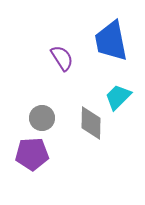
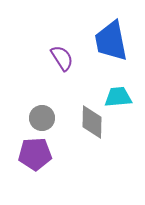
cyan trapezoid: rotated 40 degrees clockwise
gray diamond: moved 1 px right, 1 px up
purple pentagon: moved 3 px right
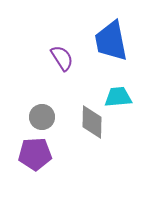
gray circle: moved 1 px up
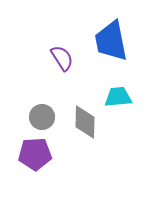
gray diamond: moved 7 px left
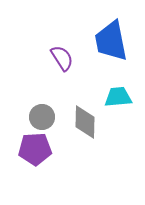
purple pentagon: moved 5 px up
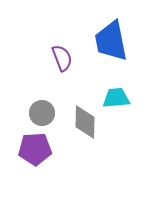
purple semicircle: rotated 12 degrees clockwise
cyan trapezoid: moved 2 px left, 1 px down
gray circle: moved 4 px up
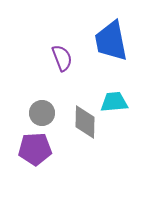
cyan trapezoid: moved 2 px left, 4 px down
